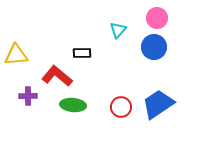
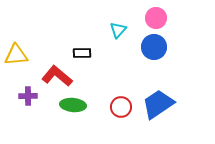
pink circle: moved 1 px left
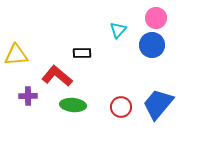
blue circle: moved 2 px left, 2 px up
blue trapezoid: rotated 16 degrees counterclockwise
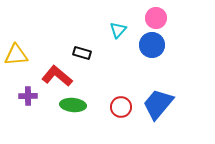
black rectangle: rotated 18 degrees clockwise
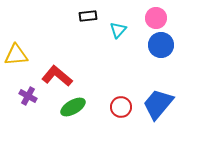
blue circle: moved 9 px right
black rectangle: moved 6 px right, 37 px up; rotated 24 degrees counterclockwise
purple cross: rotated 30 degrees clockwise
green ellipse: moved 2 px down; rotated 35 degrees counterclockwise
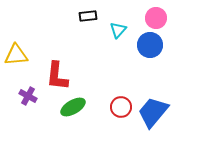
blue circle: moved 11 px left
red L-shape: rotated 124 degrees counterclockwise
blue trapezoid: moved 5 px left, 8 px down
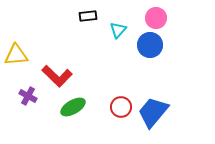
red L-shape: rotated 52 degrees counterclockwise
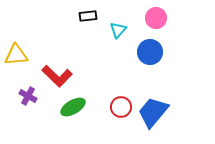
blue circle: moved 7 px down
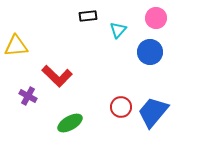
yellow triangle: moved 9 px up
green ellipse: moved 3 px left, 16 px down
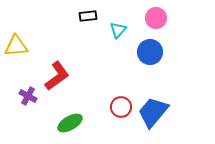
red L-shape: rotated 80 degrees counterclockwise
